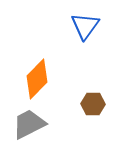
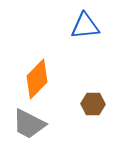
blue triangle: rotated 48 degrees clockwise
gray trapezoid: rotated 126 degrees counterclockwise
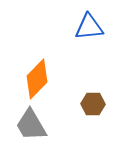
blue triangle: moved 4 px right, 1 px down
gray trapezoid: moved 2 px right, 1 px down; rotated 33 degrees clockwise
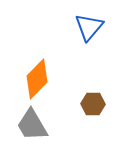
blue triangle: rotated 44 degrees counterclockwise
gray trapezoid: moved 1 px right
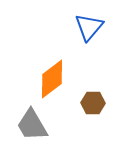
orange diamond: moved 15 px right; rotated 9 degrees clockwise
brown hexagon: moved 1 px up
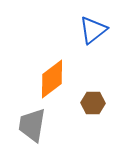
blue triangle: moved 4 px right, 3 px down; rotated 12 degrees clockwise
gray trapezoid: rotated 39 degrees clockwise
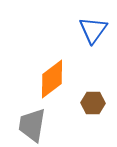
blue triangle: rotated 16 degrees counterclockwise
